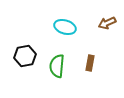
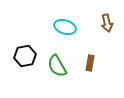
brown arrow: rotated 78 degrees counterclockwise
green semicircle: rotated 35 degrees counterclockwise
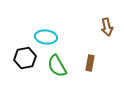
brown arrow: moved 4 px down
cyan ellipse: moved 19 px left, 10 px down; rotated 10 degrees counterclockwise
black hexagon: moved 2 px down
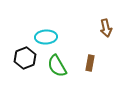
brown arrow: moved 1 px left, 1 px down
cyan ellipse: rotated 10 degrees counterclockwise
black hexagon: rotated 10 degrees counterclockwise
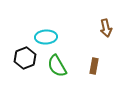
brown rectangle: moved 4 px right, 3 px down
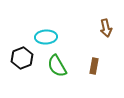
black hexagon: moved 3 px left
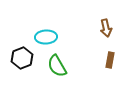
brown rectangle: moved 16 px right, 6 px up
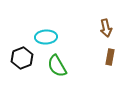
brown rectangle: moved 3 px up
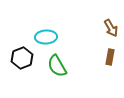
brown arrow: moved 5 px right; rotated 18 degrees counterclockwise
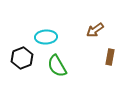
brown arrow: moved 16 px left, 2 px down; rotated 84 degrees clockwise
